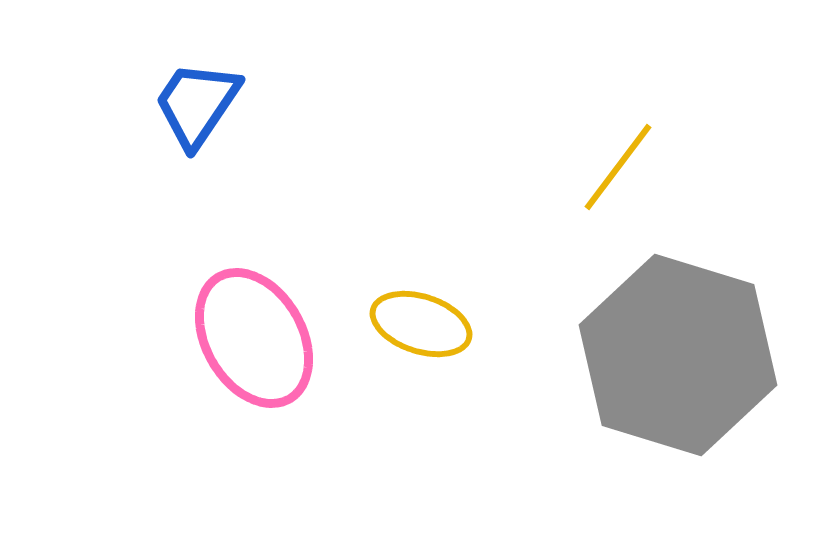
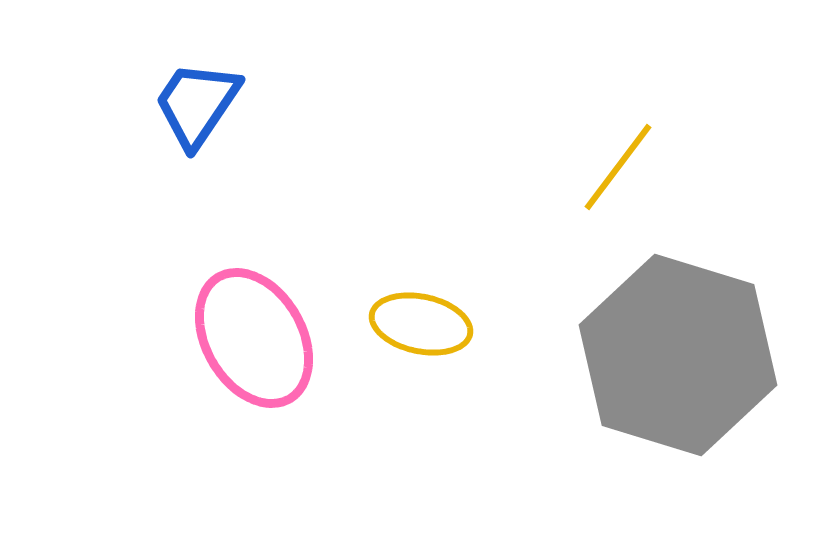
yellow ellipse: rotated 6 degrees counterclockwise
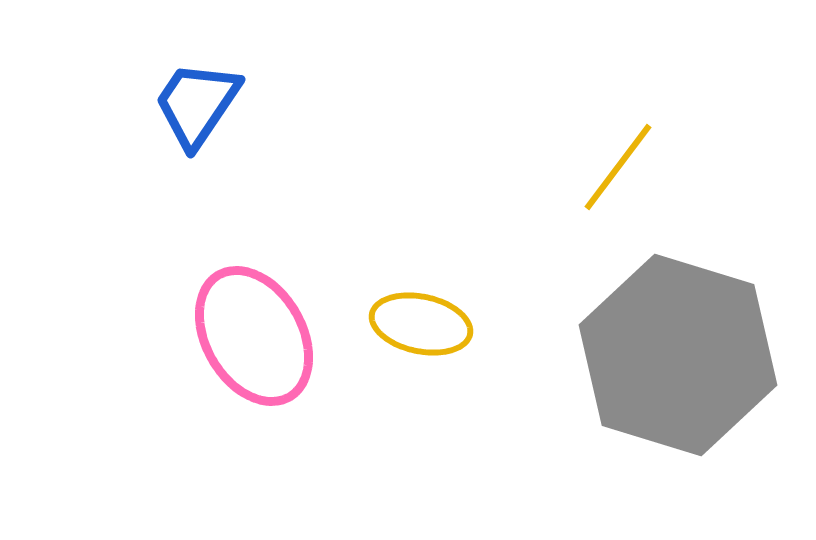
pink ellipse: moved 2 px up
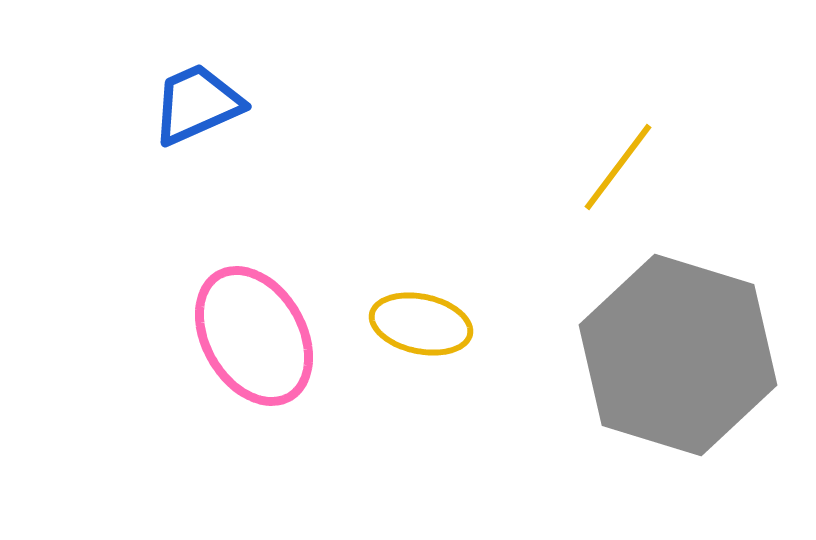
blue trapezoid: rotated 32 degrees clockwise
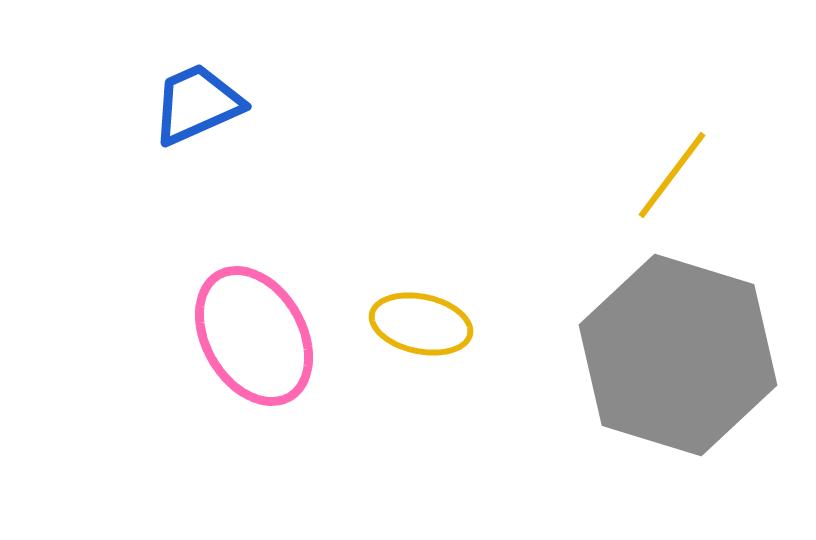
yellow line: moved 54 px right, 8 px down
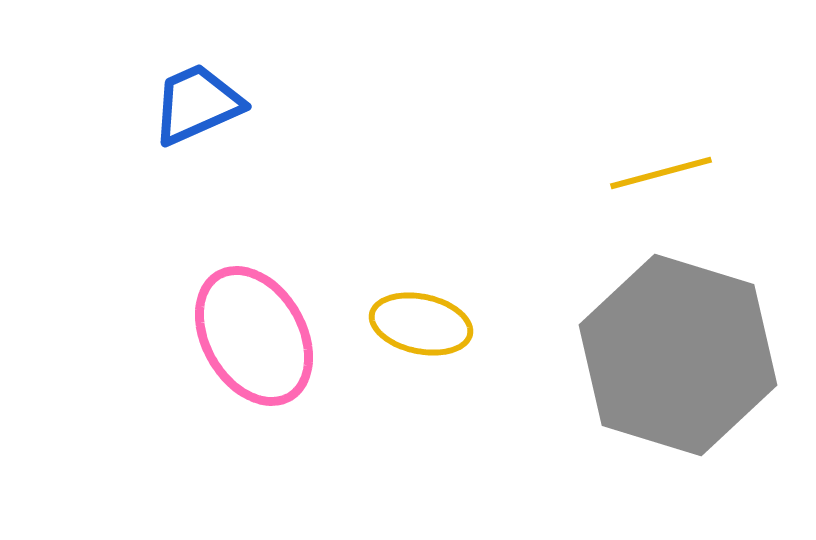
yellow line: moved 11 px left, 2 px up; rotated 38 degrees clockwise
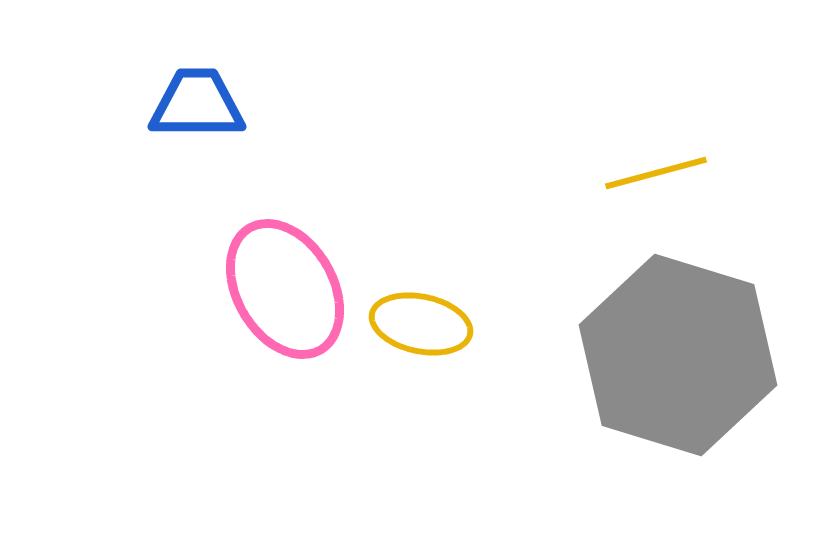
blue trapezoid: rotated 24 degrees clockwise
yellow line: moved 5 px left
pink ellipse: moved 31 px right, 47 px up
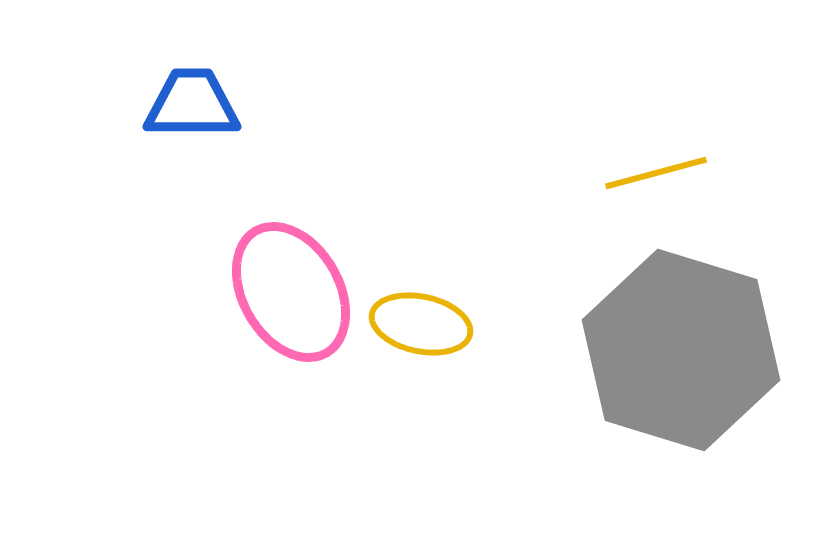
blue trapezoid: moved 5 px left
pink ellipse: moved 6 px right, 3 px down
gray hexagon: moved 3 px right, 5 px up
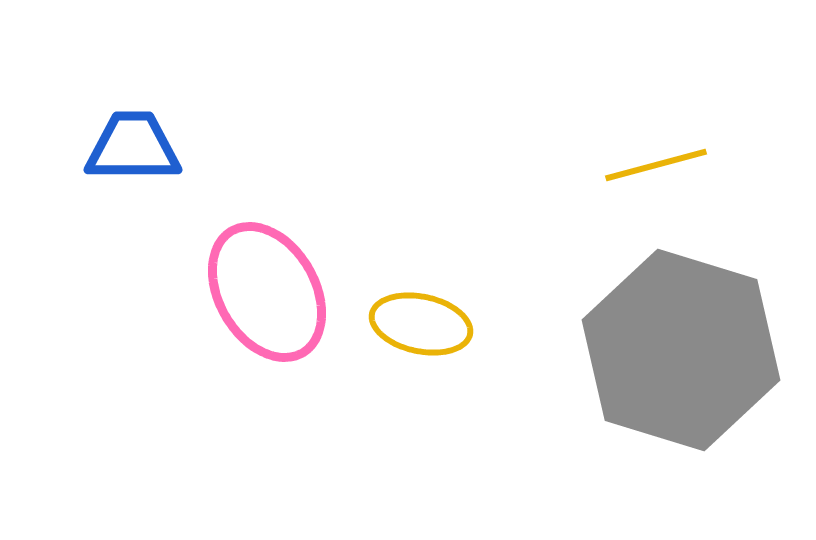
blue trapezoid: moved 59 px left, 43 px down
yellow line: moved 8 px up
pink ellipse: moved 24 px left
